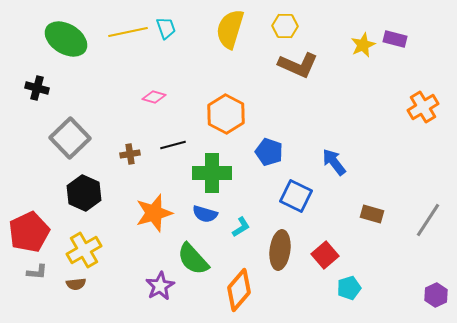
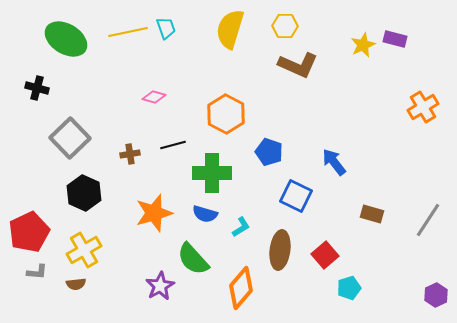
orange diamond: moved 2 px right, 2 px up
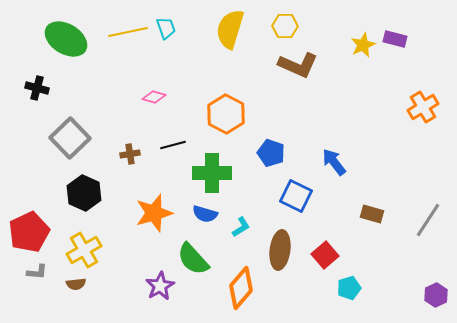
blue pentagon: moved 2 px right, 1 px down
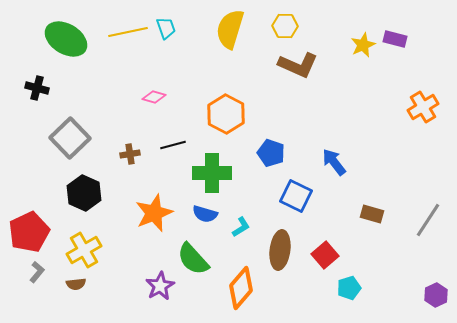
orange star: rotated 6 degrees counterclockwise
gray L-shape: rotated 55 degrees counterclockwise
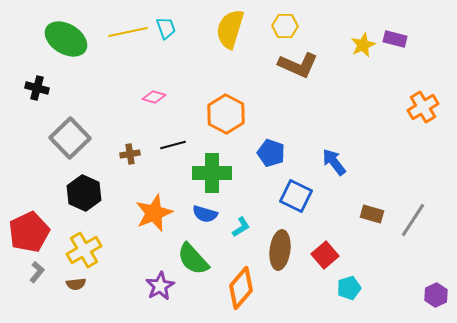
gray line: moved 15 px left
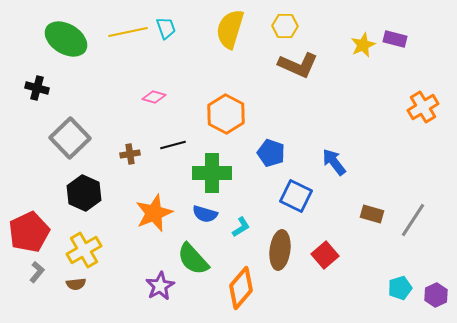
cyan pentagon: moved 51 px right
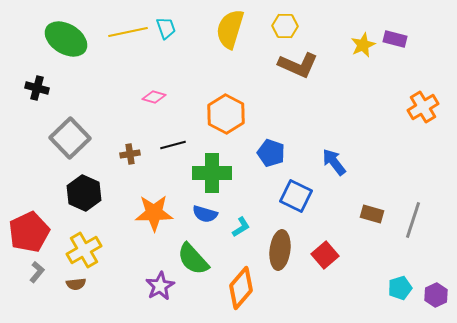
orange star: rotated 21 degrees clockwise
gray line: rotated 15 degrees counterclockwise
